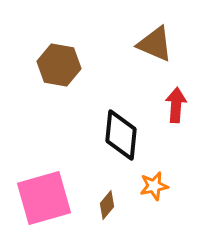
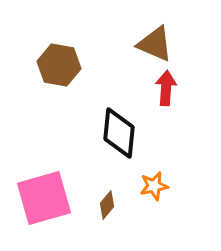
red arrow: moved 10 px left, 17 px up
black diamond: moved 2 px left, 2 px up
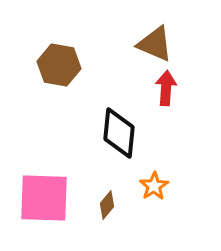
orange star: rotated 20 degrees counterclockwise
pink square: rotated 18 degrees clockwise
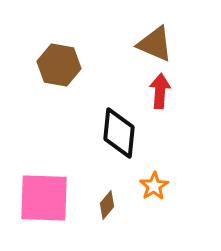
red arrow: moved 6 px left, 3 px down
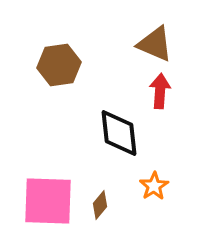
brown hexagon: rotated 18 degrees counterclockwise
black diamond: rotated 12 degrees counterclockwise
pink square: moved 4 px right, 3 px down
brown diamond: moved 7 px left
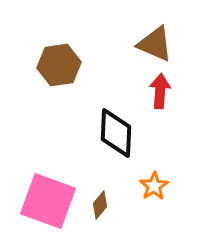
black diamond: moved 3 px left; rotated 9 degrees clockwise
pink square: rotated 18 degrees clockwise
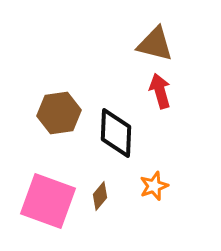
brown triangle: rotated 9 degrees counterclockwise
brown hexagon: moved 48 px down
red arrow: rotated 20 degrees counterclockwise
orange star: rotated 12 degrees clockwise
brown diamond: moved 9 px up
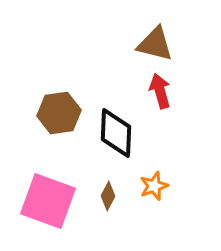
brown diamond: moved 8 px right; rotated 12 degrees counterclockwise
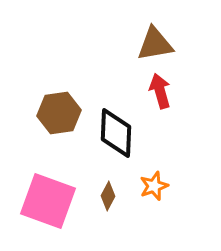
brown triangle: rotated 24 degrees counterclockwise
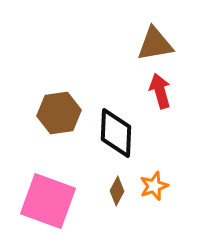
brown diamond: moved 9 px right, 5 px up
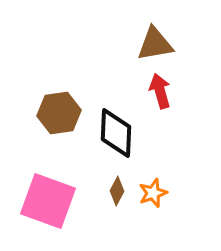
orange star: moved 1 px left, 7 px down
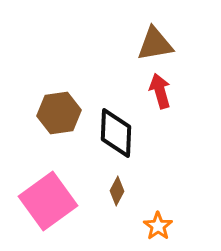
orange star: moved 5 px right, 33 px down; rotated 16 degrees counterclockwise
pink square: rotated 34 degrees clockwise
